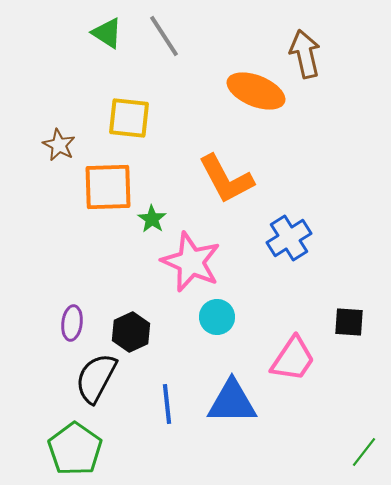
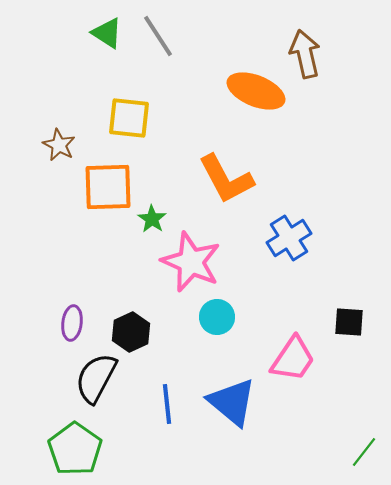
gray line: moved 6 px left
blue triangle: rotated 40 degrees clockwise
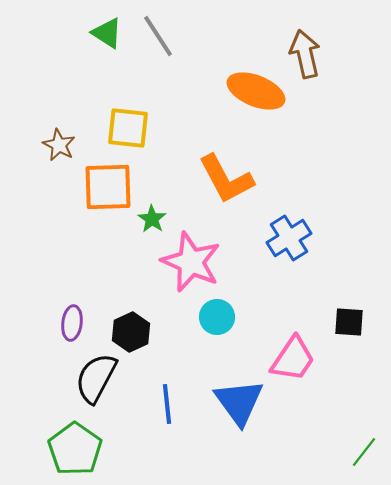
yellow square: moved 1 px left, 10 px down
blue triangle: moved 7 px right; rotated 14 degrees clockwise
